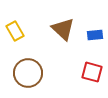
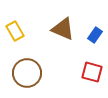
brown triangle: rotated 20 degrees counterclockwise
blue rectangle: rotated 49 degrees counterclockwise
brown circle: moved 1 px left
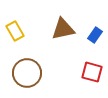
brown triangle: rotated 35 degrees counterclockwise
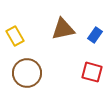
yellow rectangle: moved 5 px down
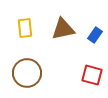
yellow rectangle: moved 10 px right, 8 px up; rotated 24 degrees clockwise
red square: moved 3 px down
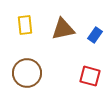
yellow rectangle: moved 3 px up
red square: moved 2 px left, 1 px down
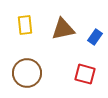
blue rectangle: moved 2 px down
red square: moved 5 px left, 2 px up
